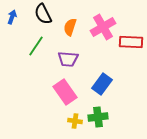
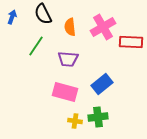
orange semicircle: rotated 24 degrees counterclockwise
blue rectangle: rotated 15 degrees clockwise
pink rectangle: rotated 40 degrees counterclockwise
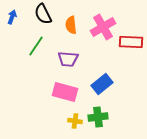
orange semicircle: moved 1 px right, 2 px up
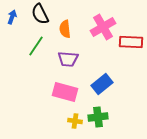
black semicircle: moved 3 px left
orange semicircle: moved 6 px left, 4 px down
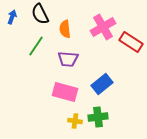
red rectangle: rotated 30 degrees clockwise
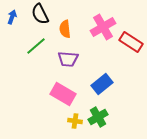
green line: rotated 15 degrees clockwise
pink rectangle: moved 2 px left, 2 px down; rotated 15 degrees clockwise
green cross: rotated 24 degrees counterclockwise
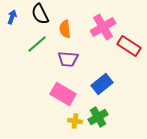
red rectangle: moved 2 px left, 4 px down
green line: moved 1 px right, 2 px up
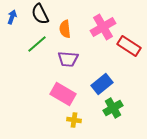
green cross: moved 15 px right, 9 px up
yellow cross: moved 1 px left, 1 px up
